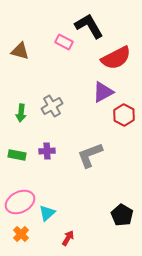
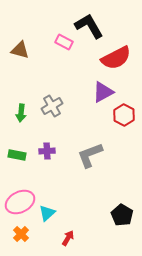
brown triangle: moved 1 px up
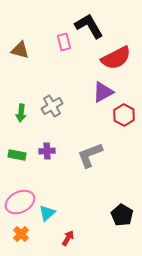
pink rectangle: rotated 48 degrees clockwise
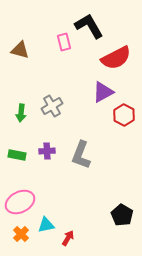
gray L-shape: moved 9 px left; rotated 48 degrees counterclockwise
cyan triangle: moved 1 px left, 12 px down; rotated 30 degrees clockwise
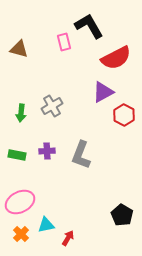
brown triangle: moved 1 px left, 1 px up
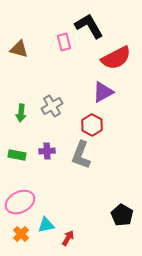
red hexagon: moved 32 px left, 10 px down
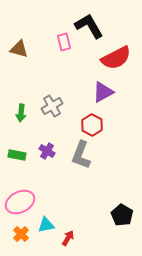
purple cross: rotated 35 degrees clockwise
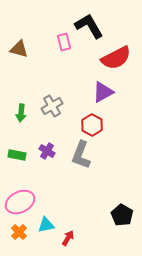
orange cross: moved 2 px left, 2 px up
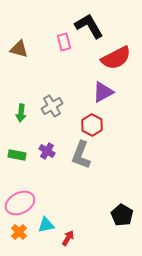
pink ellipse: moved 1 px down
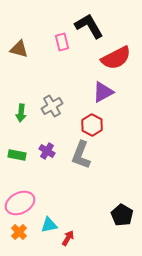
pink rectangle: moved 2 px left
cyan triangle: moved 3 px right
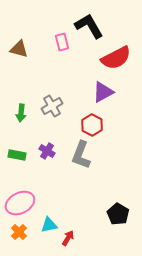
black pentagon: moved 4 px left, 1 px up
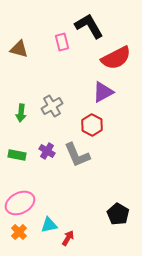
gray L-shape: moved 4 px left; rotated 44 degrees counterclockwise
